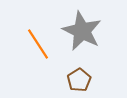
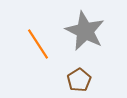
gray star: moved 3 px right
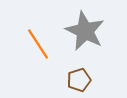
brown pentagon: rotated 15 degrees clockwise
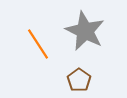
brown pentagon: rotated 20 degrees counterclockwise
